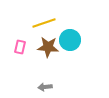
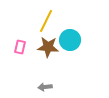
yellow line: moved 2 px right, 2 px up; rotated 45 degrees counterclockwise
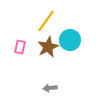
yellow line: rotated 10 degrees clockwise
brown star: rotated 30 degrees counterclockwise
gray arrow: moved 5 px right, 1 px down
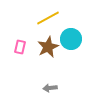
yellow line: moved 2 px right, 3 px up; rotated 25 degrees clockwise
cyan circle: moved 1 px right, 1 px up
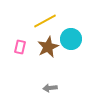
yellow line: moved 3 px left, 3 px down
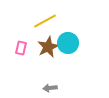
cyan circle: moved 3 px left, 4 px down
pink rectangle: moved 1 px right, 1 px down
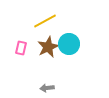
cyan circle: moved 1 px right, 1 px down
gray arrow: moved 3 px left
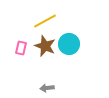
brown star: moved 3 px left, 1 px up; rotated 25 degrees counterclockwise
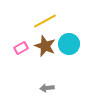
pink rectangle: rotated 48 degrees clockwise
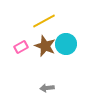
yellow line: moved 1 px left
cyan circle: moved 3 px left
pink rectangle: moved 1 px up
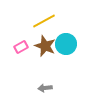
gray arrow: moved 2 px left
